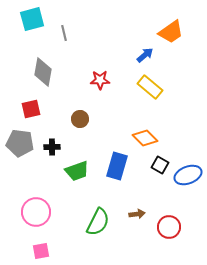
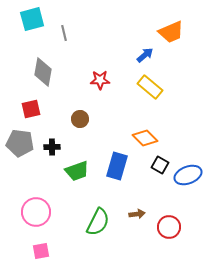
orange trapezoid: rotated 12 degrees clockwise
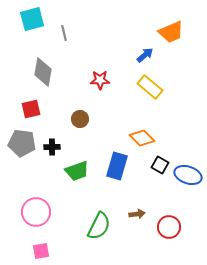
orange diamond: moved 3 px left
gray pentagon: moved 2 px right
blue ellipse: rotated 40 degrees clockwise
green semicircle: moved 1 px right, 4 px down
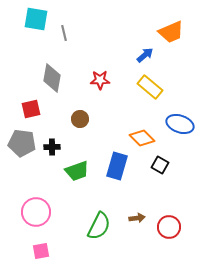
cyan square: moved 4 px right; rotated 25 degrees clockwise
gray diamond: moved 9 px right, 6 px down
blue ellipse: moved 8 px left, 51 px up
brown arrow: moved 4 px down
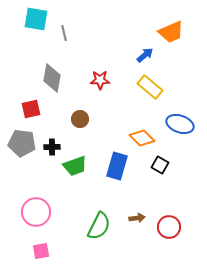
green trapezoid: moved 2 px left, 5 px up
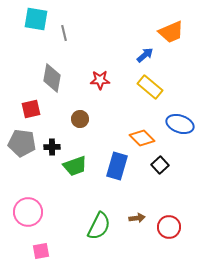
black square: rotated 18 degrees clockwise
pink circle: moved 8 px left
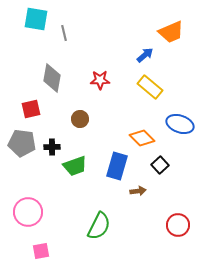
brown arrow: moved 1 px right, 27 px up
red circle: moved 9 px right, 2 px up
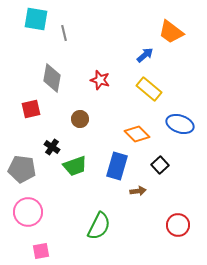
orange trapezoid: rotated 60 degrees clockwise
red star: rotated 18 degrees clockwise
yellow rectangle: moved 1 px left, 2 px down
orange diamond: moved 5 px left, 4 px up
gray pentagon: moved 26 px down
black cross: rotated 35 degrees clockwise
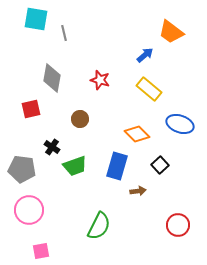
pink circle: moved 1 px right, 2 px up
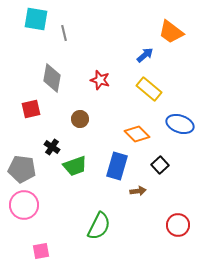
pink circle: moved 5 px left, 5 px up
